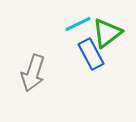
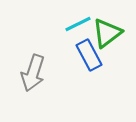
blue rectangle: moved 2 px left, 1 px down
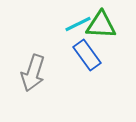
green triangle: moved 6 px left, 8 px up; rotated 40 degrees clockwise
blue rectangle: moved 2 px left; rotated 8 degrees counterclockwise
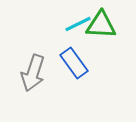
blue rectangle: moved 13 px left, 8 px down
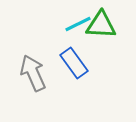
gray arrow: rotated 138 degrees clockwise
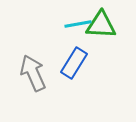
cyan line: rotated 16 degrees clockwise
blue rectangle: rotated 68 degrees clockwise
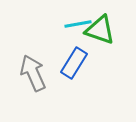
green triangle: moved 1 px left, 5 px down; rotated 16 degrees clockwise
